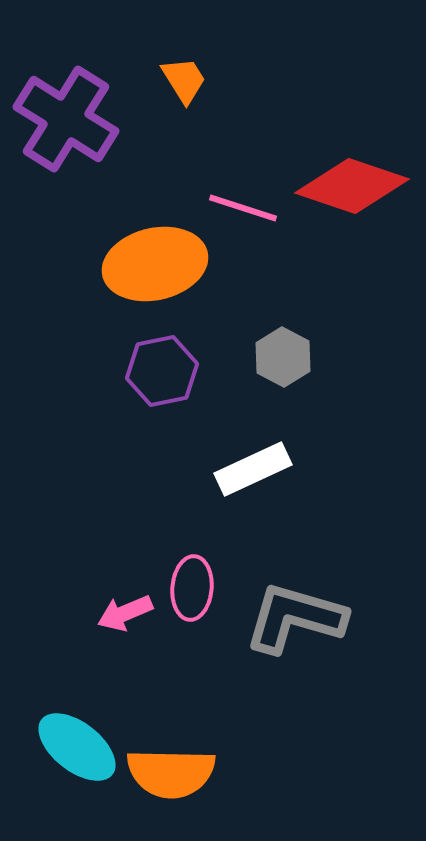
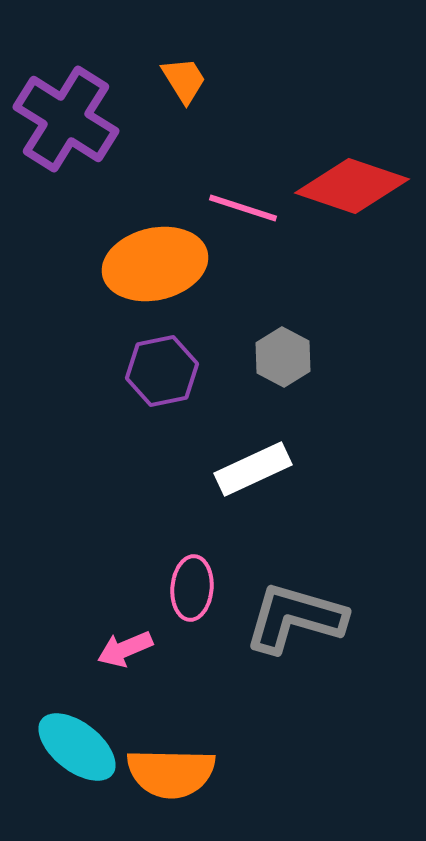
pink arrow: moved 36 px down
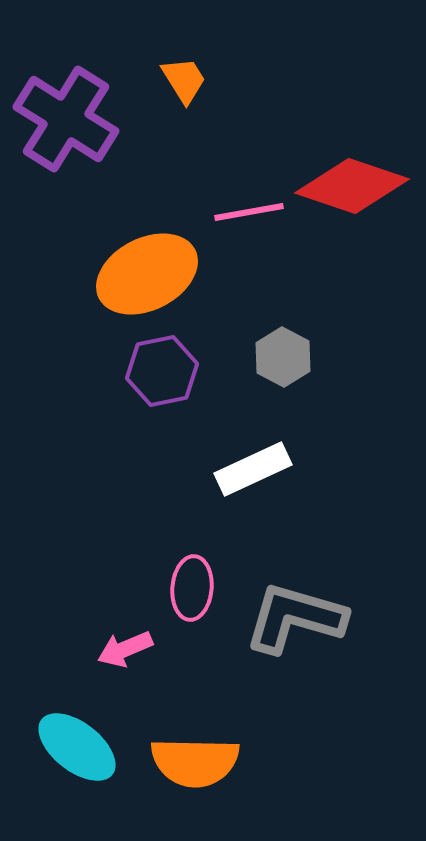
pink line: moved 6 px right, 4 px down; rotated 28 degrees counterclockwise
orange ellipse: moved 8 px left, 10 px down; rotated 14 degrees counterclockwise
orange semicircle: moved 24 px right, 11 px up
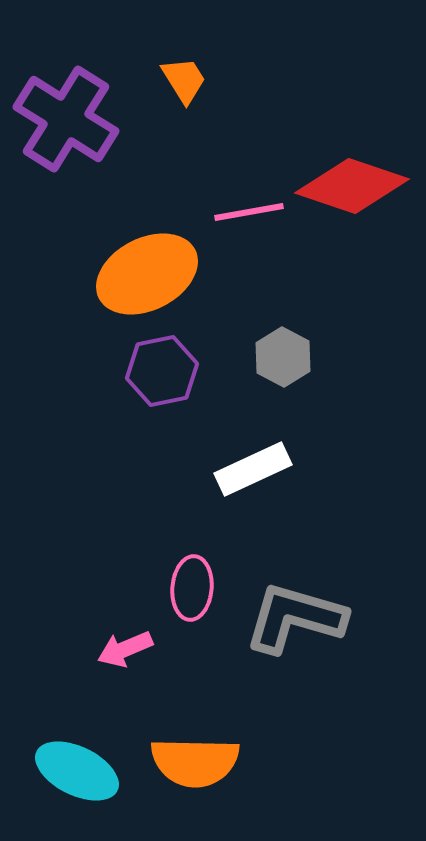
cyan ellipse: moved 24 px down; rotated 12 degrees counterclockwise
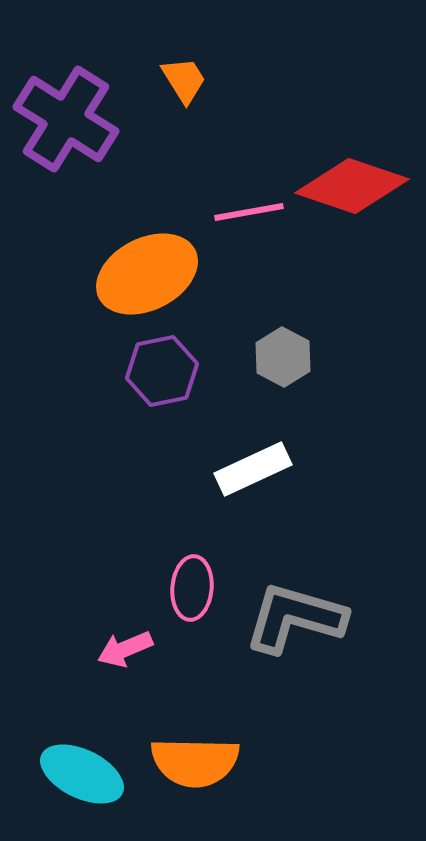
cyan ellipse: moved 5 px right, 3 px down
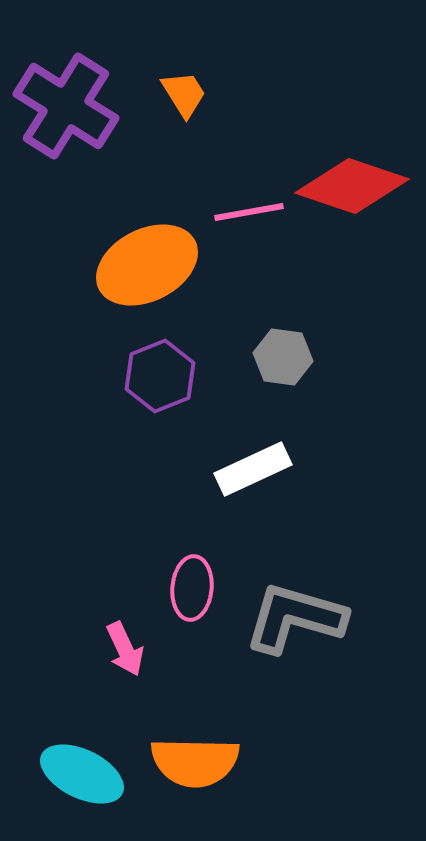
orange trapezoid: moved 14 px down
purple cross: moved 13 px up
orange ellipse: moved 9 px up
gray hexagon: rotated 20 degrees counterclockwise
purple hexagon: moved 2 px left, 5 px down; rotated 10 degrees counterclockwise
pink arrow: rotated 92 degrees counterclockwise
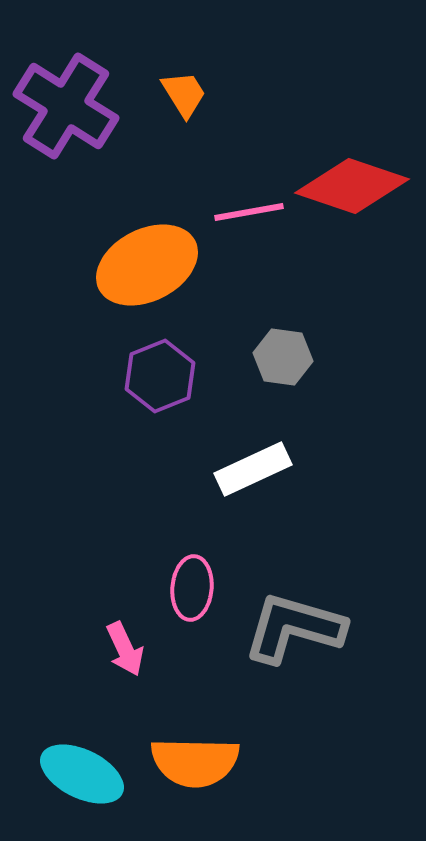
gray L-shape: moved 1 px left, 10 px down
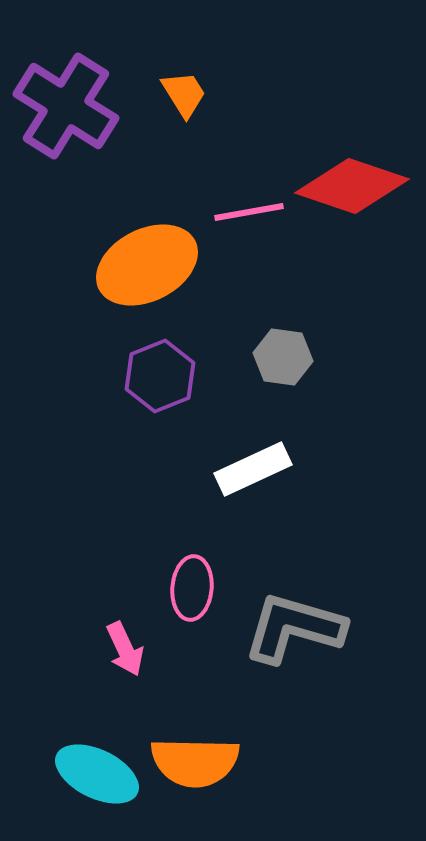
cyan ellipse: moved 15 px right
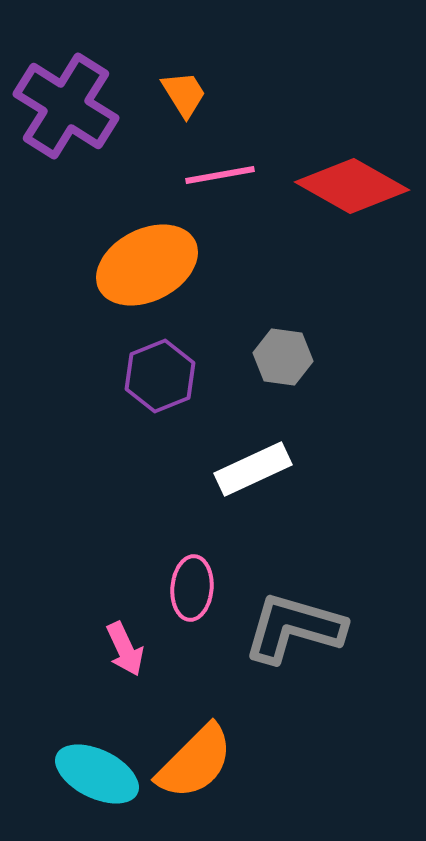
red diamond: rotated 11 degrees clockwise
pink line: moved 29 px left, 37 px up
orange semicircle: rotated 46 degrees counterclockwise
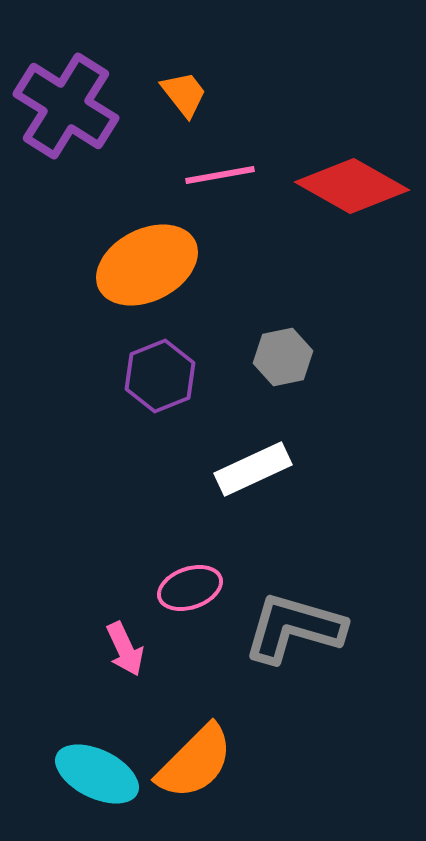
orange trapezoid: rotated 6 degrees counterclockwise
gray hexagon: rotated 20 degrees counterclockwise
pink ellipse: moved 2 px left; rotated 66 degrees clockwise
